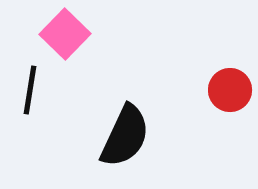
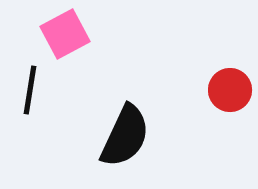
pink square: rotated 18 degrees clockwise
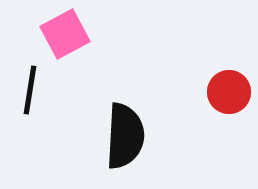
red circle: moved 1 px left, 2 px down
black semicircle: rotated 22 degrees counterclockwise
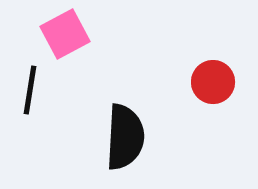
red circle: moved 16 px left, 10 px up
black semicircle: moved 1 px down
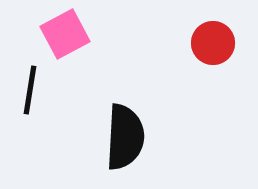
red circle: moved 39 px up
